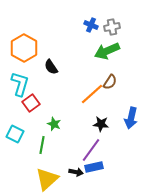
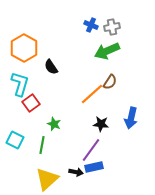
cyan square: moved 6 px down
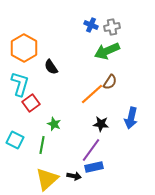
black arrow: moved 2 px left, 4 px down
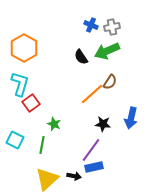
black semicircle: moved 30 px right, 10 px up
black star: moved 2 px right
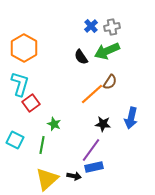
blue cross: moved 1 px down; rotated 24 degrees clockwise
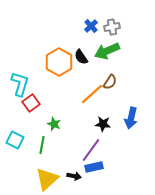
orange hexagon: moved 35 px right, 14 px down
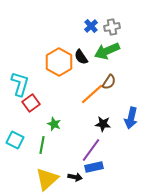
brown semicircle: moved 1 px left
black arrow: moved 1 px right, 1 px down
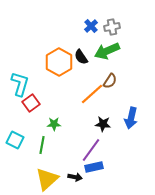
brown semicircle: moved 1 px right, 1 px up
green star: rotated 24 degrees counterclockwise
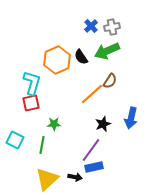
orange hexagon: moved 2 px left, 2 px up; rotated 8 degrees clockwise
cyan L-shape: moved 12 px right, 1 px up
red square: rotated 24 degrees clockwise
black star: rotated 28 degrees counterclockwise
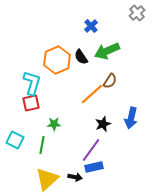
gray cross: moved 25 px right, 14 px up; rotated 28 degrees counterclockwise
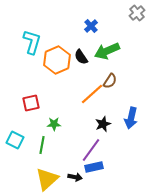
cyan L-shape: moved 41 px up
